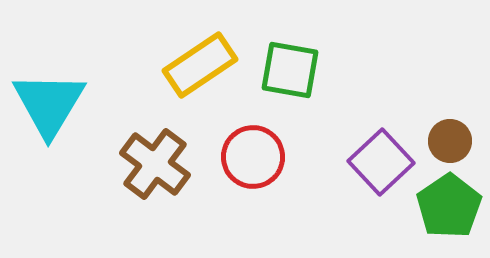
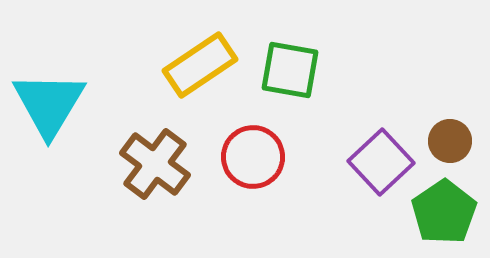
green pentagon: moved 5 px left, 6 px down
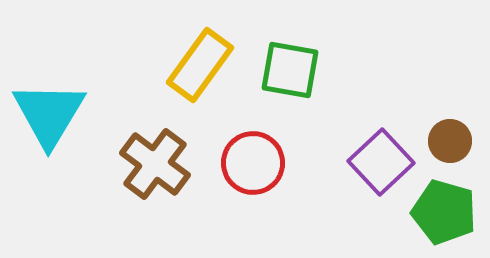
yellow rectangle: rotated 20 degrees counterclockwise
cyan triangle: moved 10 px down
red circle: moved 6 px down
green pentagon: rotated 22 degrees counterclockwise
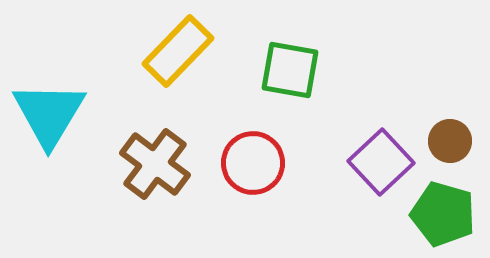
yellow rectangle: moved 22 px left, 14 px up; rotated 8 degrees clockwise
green pentagon: moved 1 px left, 2 px down
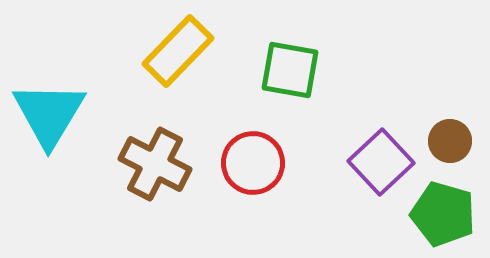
brown cross: rotated 10 degrees counterclockwise
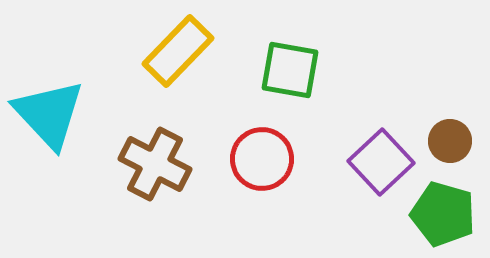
cyan triangle: rotated 14 degrees counterclockwise
red circle: moved 9 px right, 4 px up
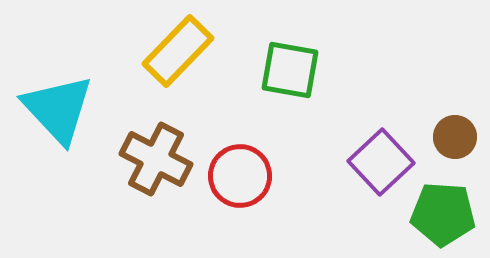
cyan triangle: moved 9 px right, 5 px up
brown circle: moved 5 px right, 4 px up
red circle: moved 22 px left, 17 px down
brown cross: moved 1 px right, 5 px up
green pentagon: rotated 12 degrees counterclockwise
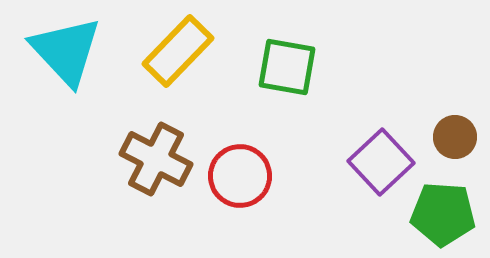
green square: moved 3 px left, 3 px up
cyan triangle: moved 8 px right, 58 px up
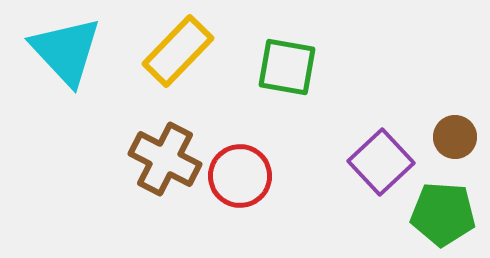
brown cross: moved 9 px right
